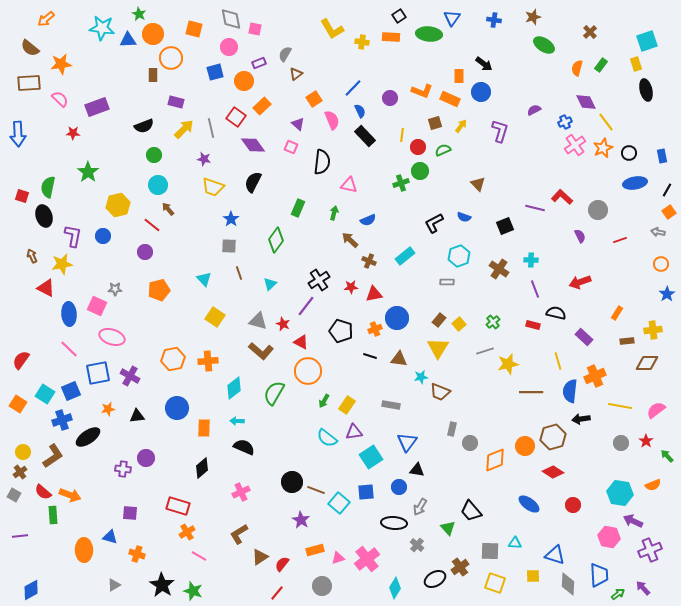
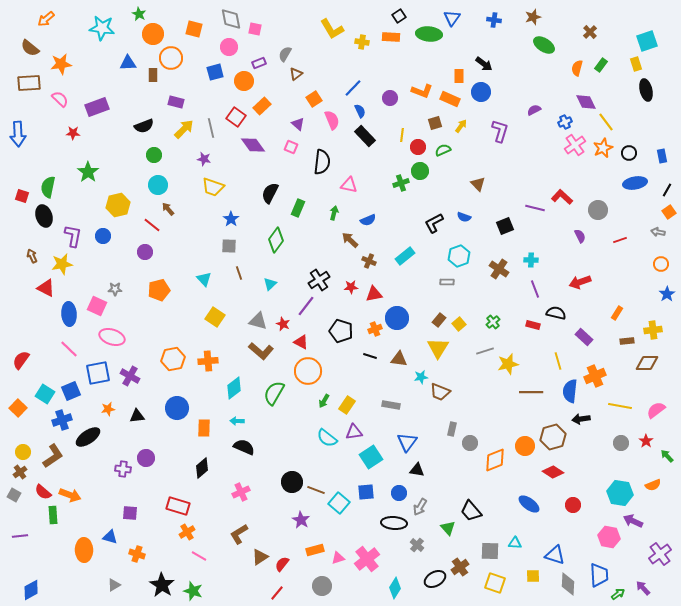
blue triangle at (128, 40): moved 23 px down
black semicircle at (253, 182): moved 17 px right, 11 px down
orange square at (18, 404): moved 4 px down; rotated 12 degrees clockwise
blue circle at (399, 487): moved 6 px down
purple cross at (650, 550): moved 10 px right, 4 px down; rotated 15 degrees counterclockwise
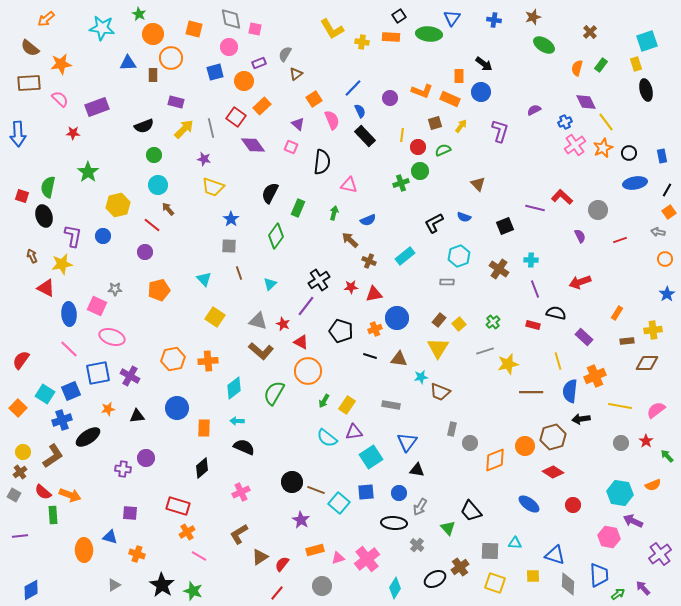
green diamond at (276, 240): moved 4 px up
orange circle at (661, 264): moved 4 px right, 5 px up
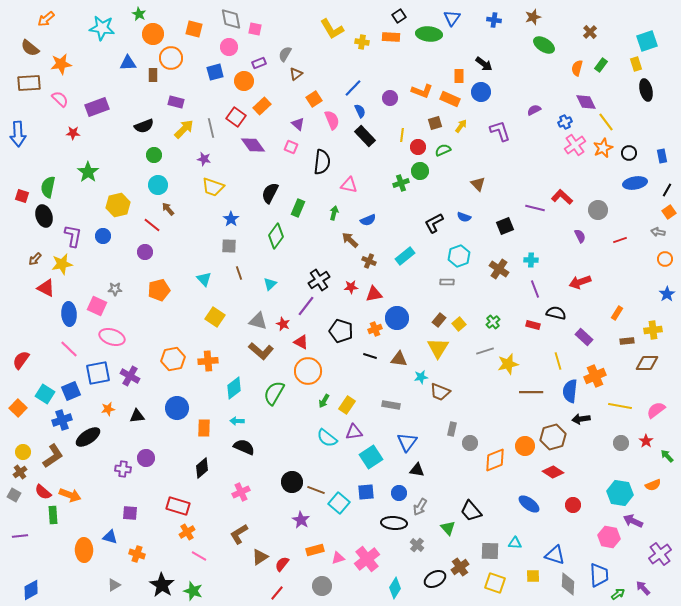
purple L-shape at (500, 131): rotated 35 degrees counterclockwise
brown arrow at (32, 256): moved 3 px right, 3 px down; rotated 112 degrees counterclockwise
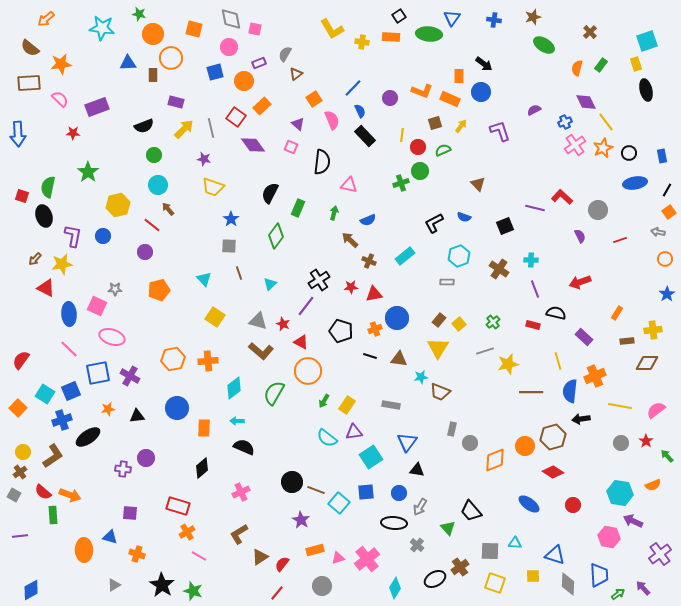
green star at (139, 14): rotated 16 degrees counterclockwise
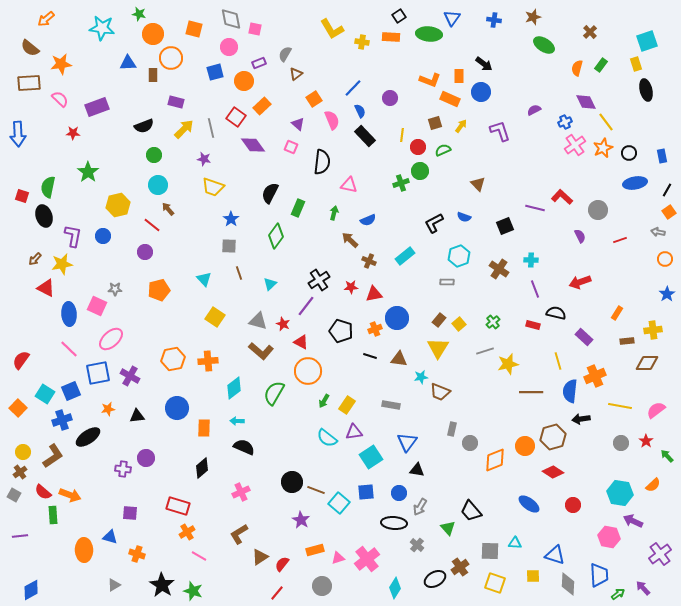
orange L-shape at (422, 91): moved 8 px right, 11 px up
pink ellipse at (112, 337): moved 1 px left, 2 px down; rotated 60 degrees counterclockwise
orange semicircle at (653, 485): rotated 21 degrees counterclockwise
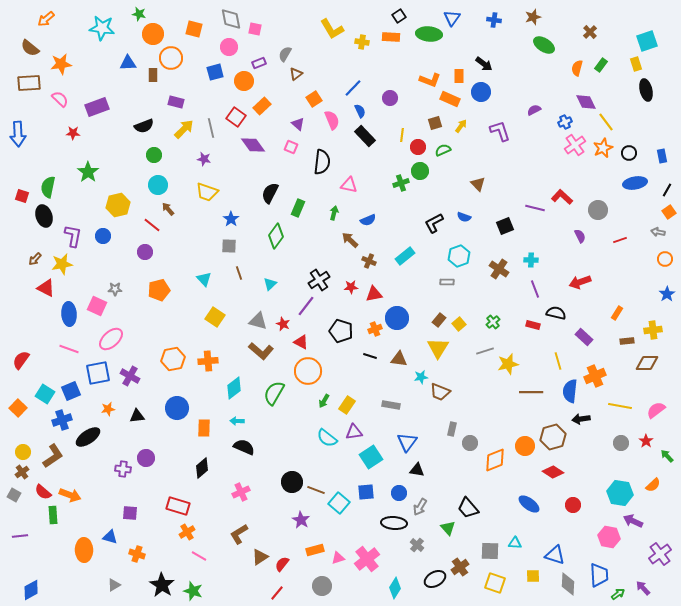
yellow trapezoid at (213, 187): moved 6 px left, 5 px down
pink line at (69, 349): rotated 24 degrees counterclockwise
brown cross at (20, 472): moved 2 px right
black trapezoid at (471, 511): moved 3 px left, 3 px up
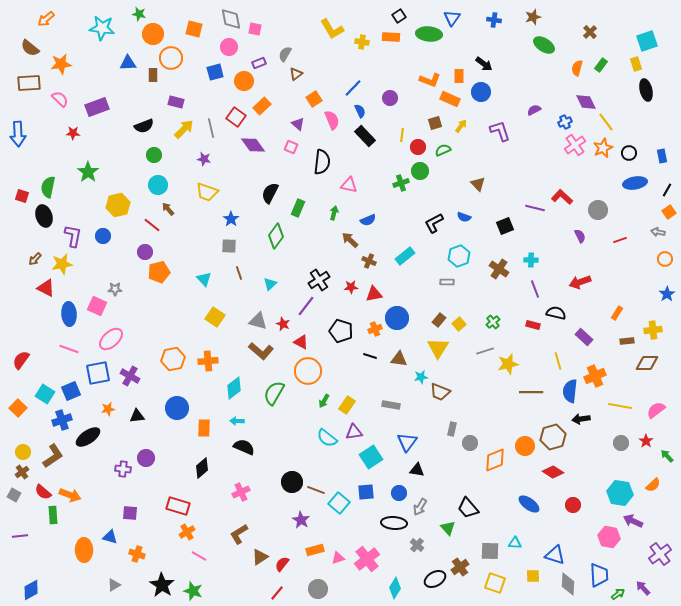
orange pentagon at (159, 290): moved 18 px up
gray circle at (322, 586): moved 4 px left, 3 px down
